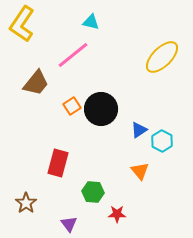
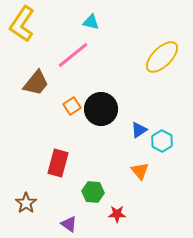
purple triangle: rotated 18 degrees counterclockwise
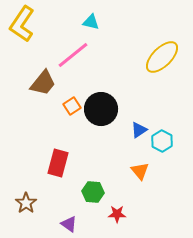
brown trapezoid: moved 7 px right
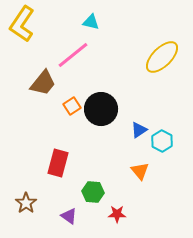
purple triangle: moved 8 px up
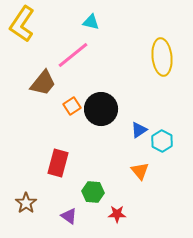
yellow ellipse: rotated 51 degrees counterclockwise
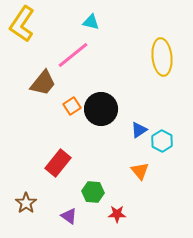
red rectangle: rotated 24 degrees clockwise
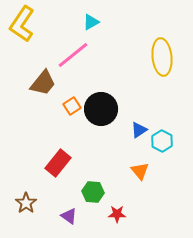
cyan triangle: rotated 42 degrees counterclockwise
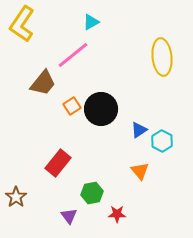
green hexagon: moved 1 px left, 1 px down; rotated 15 degrees counterclockwise
brown star: moved 10 px left, 6 px up
purple triangle: rotated 18 degrees clockwise
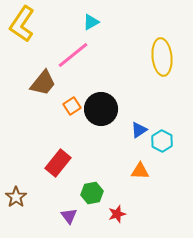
orange triangle: rotated 48 degrees counterclockwise
red star: rotated 18 degrees counterclockwise
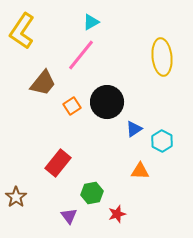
yellow L-shape: moved 7 px down
pink line: moved 8 px right; rotated 12 degrees counterclockwise
black circle: moved 6 px right, 7 px up
blue triangle: moved 5 px left, 1 px up
